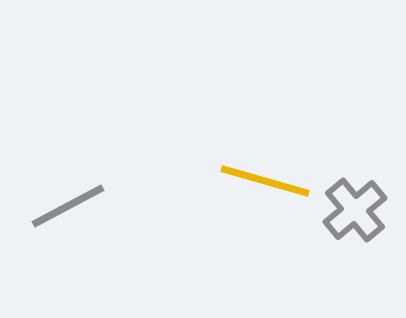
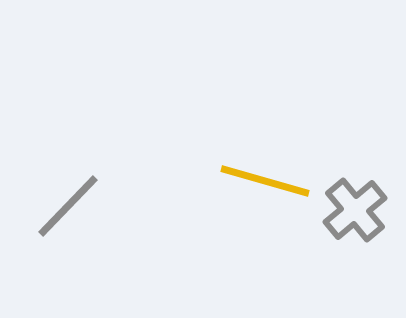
gray line: rotated 18 degrees counterclockwise
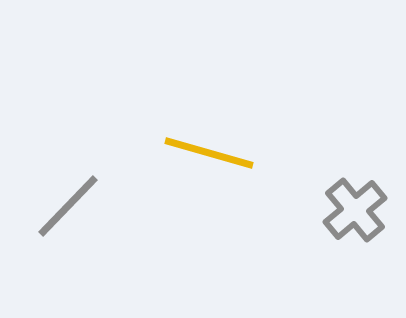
yellow line: moved 56 px left, 28 px up
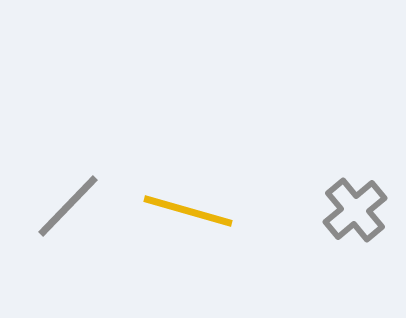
yellow line: moved 21 px left, 58 px down
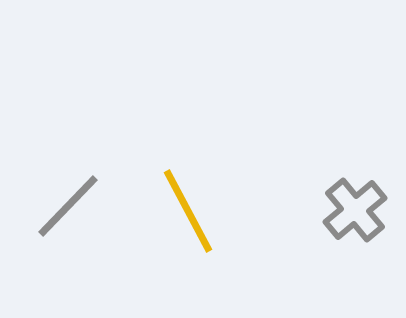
yellow line: rotated 46 degrees clockwise
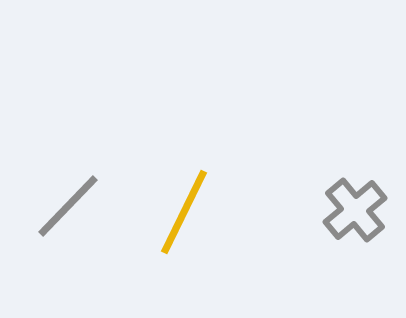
yellow line: moved 4 px left, 1 px down; rotated 54 degrees clockwise
